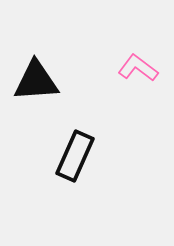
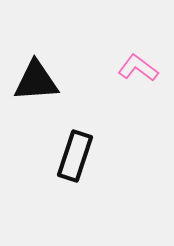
black rectangle: rotated 6 degrees counterclockwise
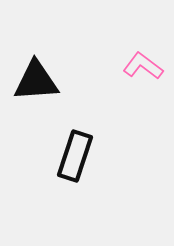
pink L-shape: moved 5 px right, 2 px up
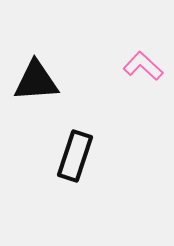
pink L-shape: rotated 6 degrees clockwise
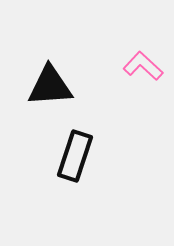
black triangle: moved 14 px right, 5 px down
